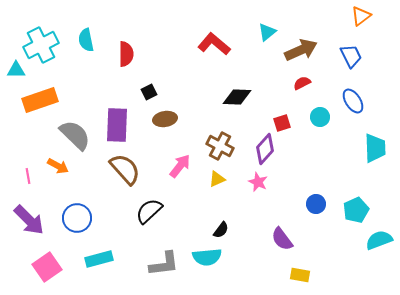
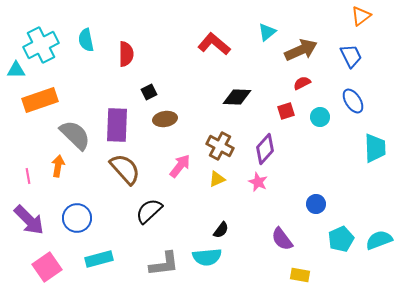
red square at (282, 123): moved 4 px right, 12 px up
orange arrow at (58, 166): rotated 110 degrees counterclockwise
cyan pentagon at (356, 210): moved 15 px left, 29 px down
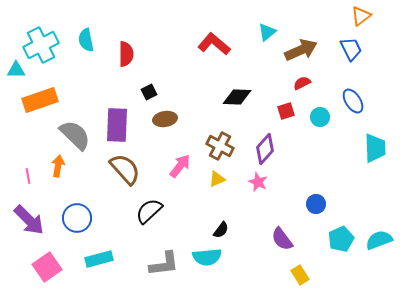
blue trapezoid at (351, 56): moved 7 px up
yellow rectangle at (300, 275): rotated 48 degrees clockwise
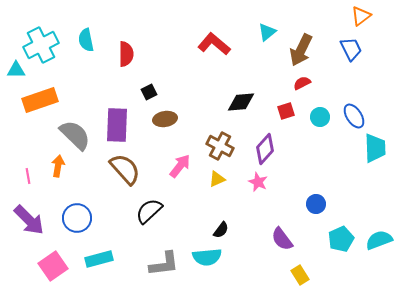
brown arrow at (301, 50): rotated 140 degrees clockwise
black diamond at (237, 97): moved 4 px right, 5 px down; rotated 8 degrees counterclockwise
blue ellipse at (353, 101): moved 1 px right, 15 px down
pink square at (47, 267): moved 6 px right, 1 px up
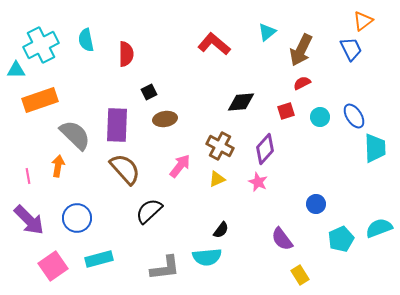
orange triangle at (361, 16): moved 2 px right, 5 px down
cyan semicircle at (379, 240): moved 12 px up
gray L-shape at (164, 264): moved 1 px right, 4 px down
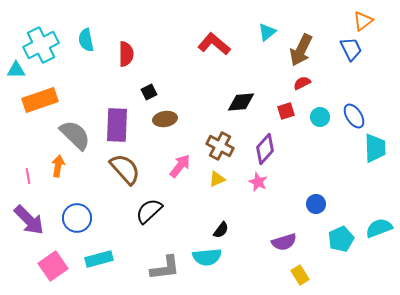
purple semicircle at (282, 239): moved 2 px right, 3 px down; rotated 70 degrees counterclockwise
